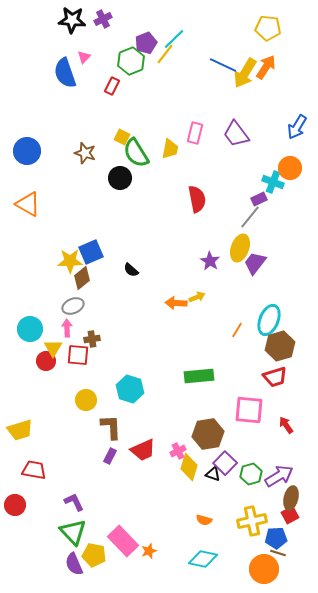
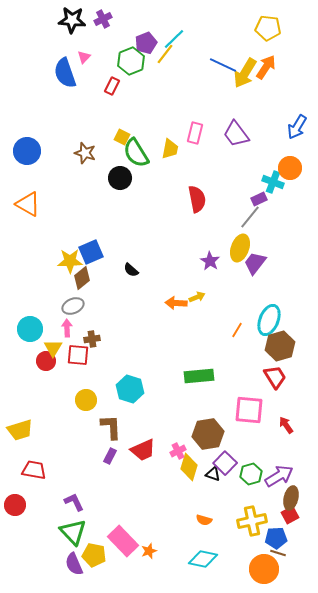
red trapezoid at (275, 377): rotated 105 degrees counterclockwise
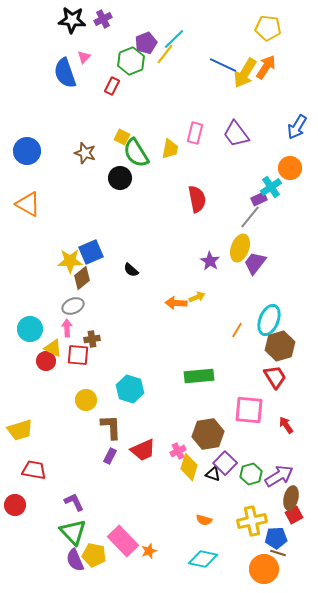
cyan cross at (273, 182): moved 2 px left, 5 px down; rotated 35 degrees clockwise
yellow triangle at (53, 348): rotated 36 degrees counterclockwise
red square at (290, 515): moved 4 px right
purple semicircle at (74, 564): moved 1 px right, 4 px up
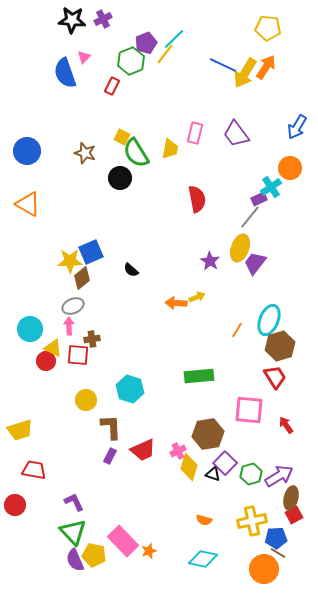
pink arrow at (67, 328): moved 2 px right, 2 px up
brown line at (278, 553): rotated 14 degrees clockwise
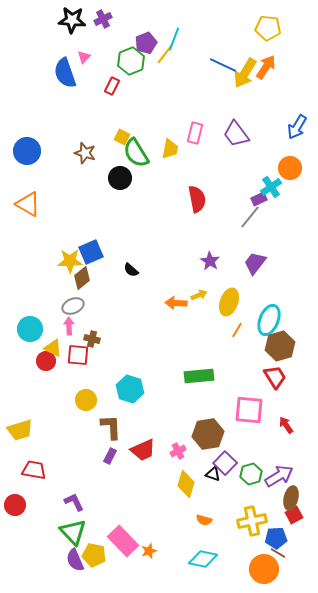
cyan line at (174, 39): rotated 25 degrees counterclockwise
yellow ellipse at (240, 248): moved 11 px left, 54 px down
yellow arrow at (197, 297): moved 2 px right, 2 px up
brown cross at (92, 339): rotated 21 degrees clockwise
yellow diamond at (189, 467): moved 3 px left, 17 px down
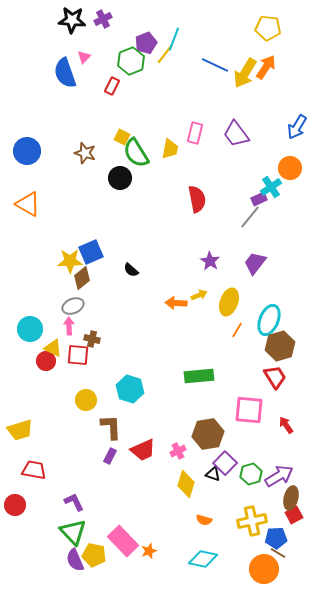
blue line at (223, 65): moved 8 px left
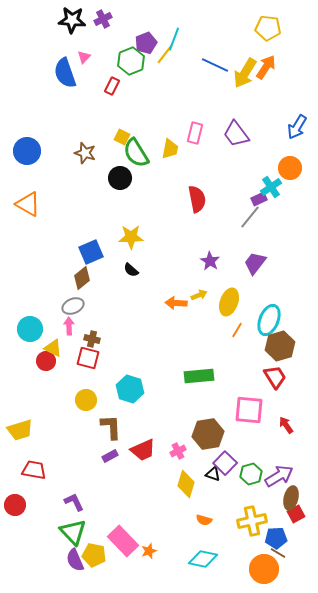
yellow star at (70, 261): moved 61 px right, 24 px up
red square at (78, 355): moved 10 px right, 3 px down; rotated 10 degrees clockwise
purple rectangle at (110, 456): rotated 35 degrees clockwise
red square at (294, 515): moved 2 px right, 1 px up
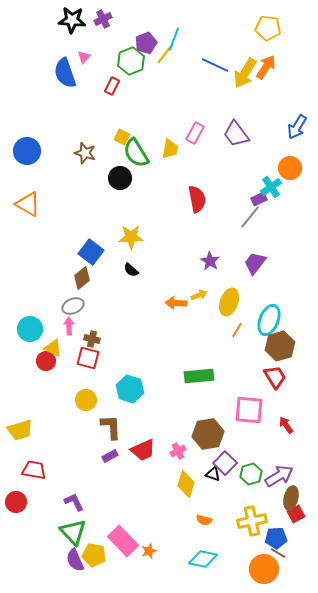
pink rectangle at (195, 133): rotated 15 degrees clockwise
blue square at (91, 252): rotated 30 degrees counterclockwise
red circle at (15, 505): moved 1 px right, 3 px up
